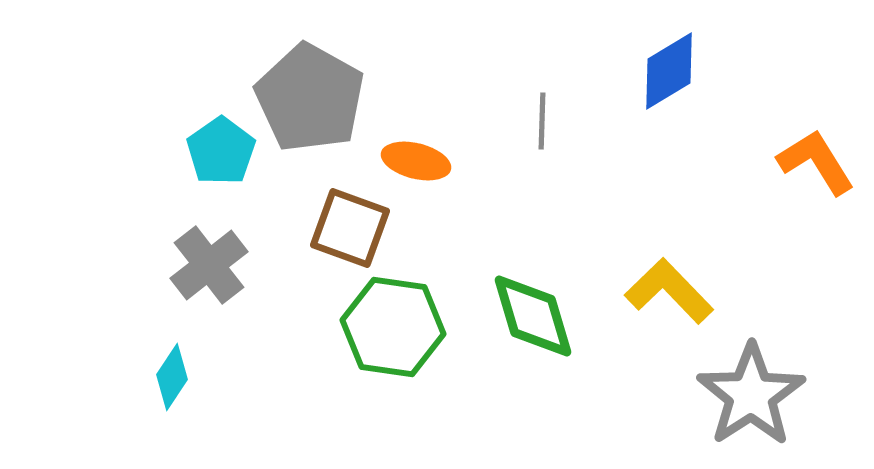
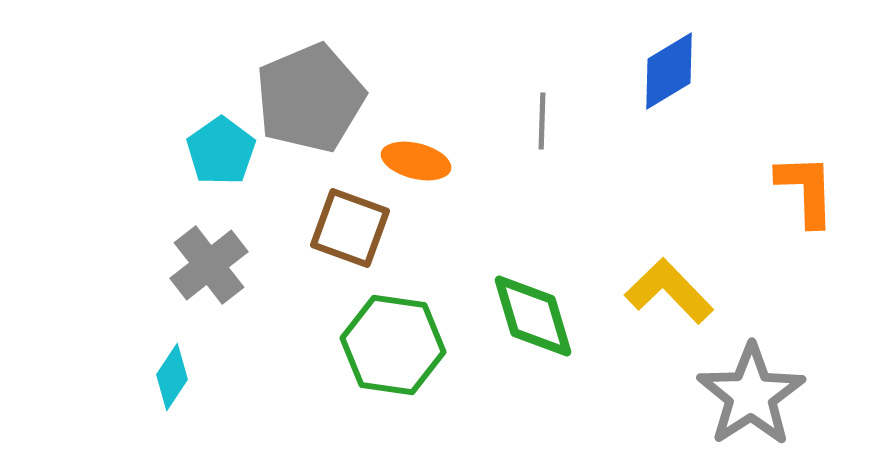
gray pentagon: rotated 20 degrees clockwise
orange L-shape: moved 10 px left, 28 px down; rotated 30 degrees clockwise
green hexagon: moved 18 px down
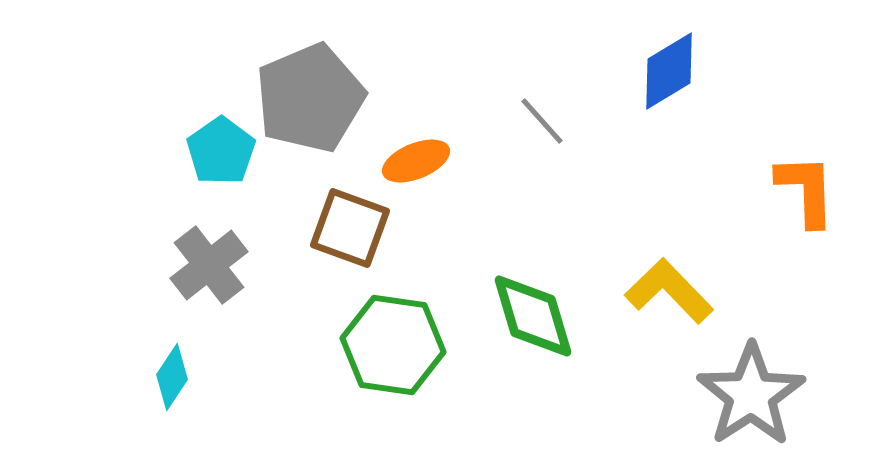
gray line: rotated 44 degrees counterclockwise
orange ellipse: rotated 36 degrees counterclockwise
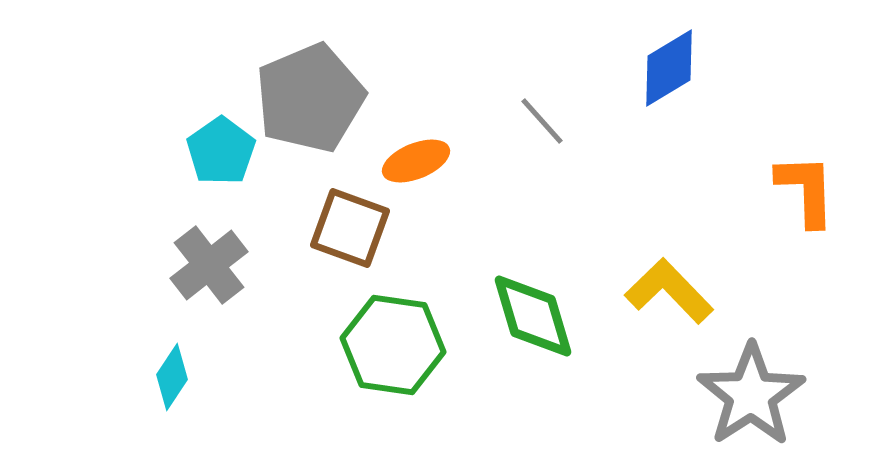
blue diamond: moved 3 px up
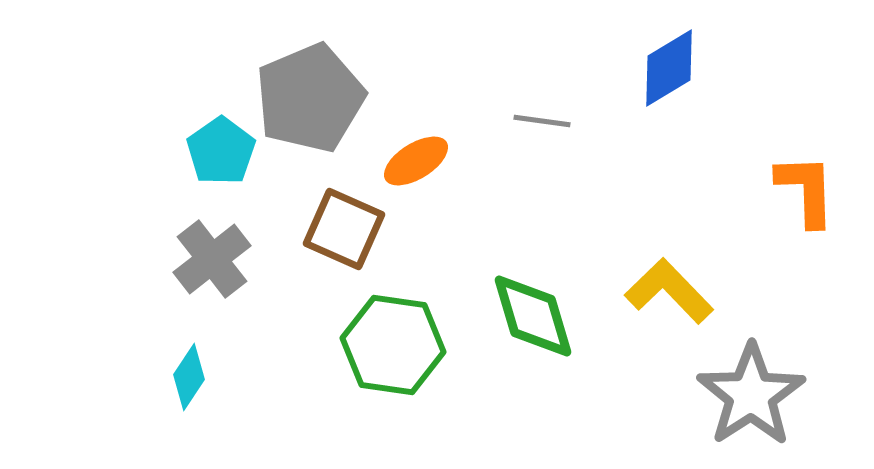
gray line: rotated 40 degrees counterclockwise
orange ellipse: rotated 10 degrees counterclockwise
brown square: moved 6 px left, 1 px down; rotated 4 degrees clockwise
gray cross: moved 3 px right, 6 px up
cyan diamond: moved 17 px right
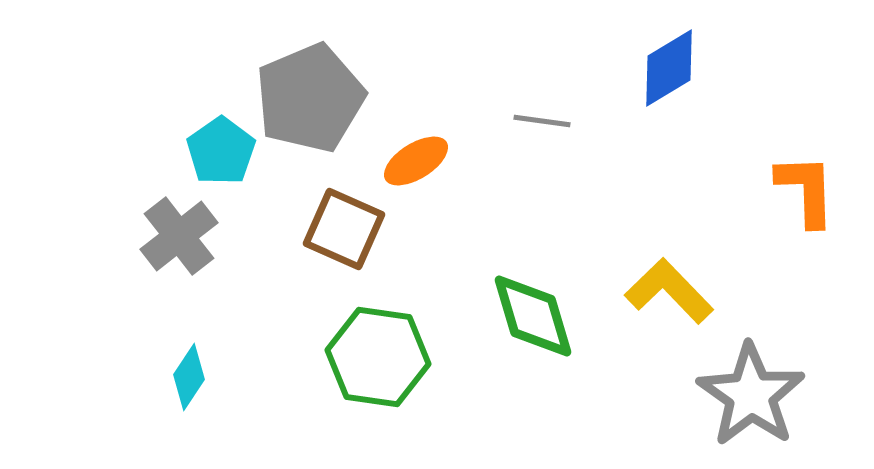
gray cross: moved 33 px left, 23 px up
green hexagon: moved 15 px left, 12 px down
gray star: rotated 4 degrees counterclockwise
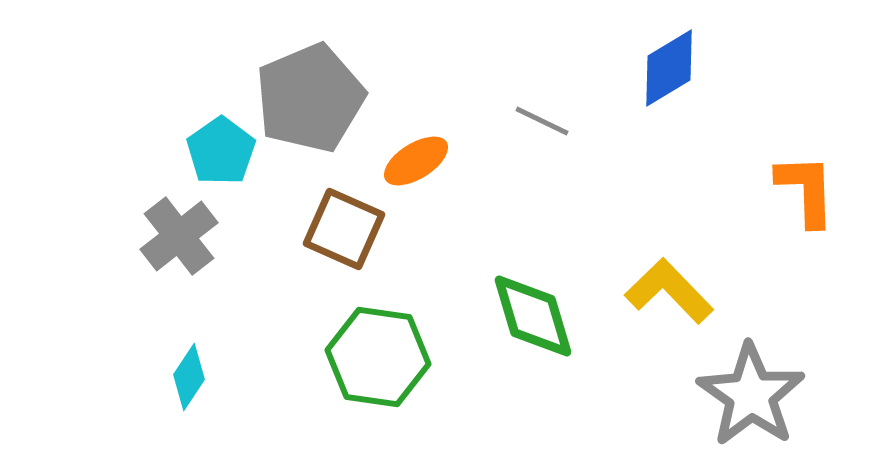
gray line: rotated 18 degrees clockwise
